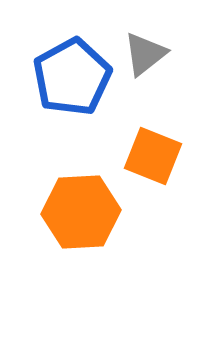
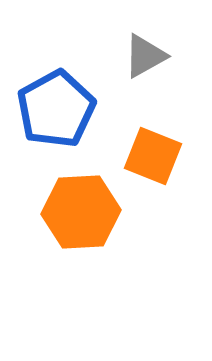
gray triangle: moved 2 px down; rotated 9 degrees clockwise
blue pentagon: moved 16 px left, 32 px down
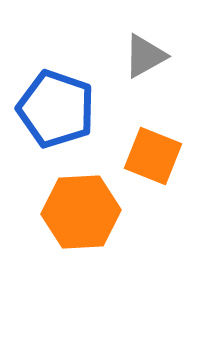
blue pentagon: rotated 24 degrees counterclockwise
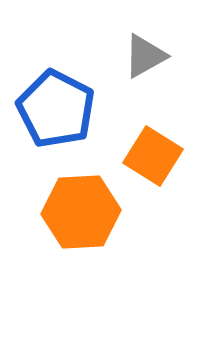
blue pentagon: rotated 8 degrees clockwise
orange square: rotated 10 degrees clockwise
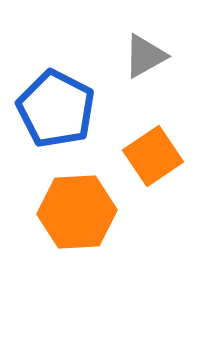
orange square: rotated 24 degrees clockwise
orange hexagon: moved 4 px left
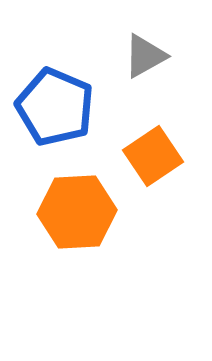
blue pentagon: moved 1 px left, 2 px up; rotated 4 degrees counterclockwise
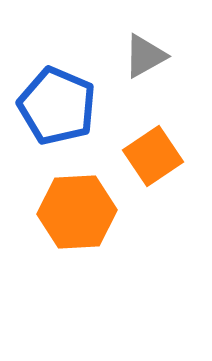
blue pentagon: moved 2 px right, 1 px up
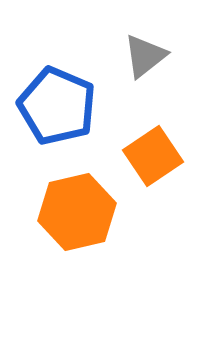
gray triangle: rotated 9 degrees counterclockwise
orange hexagon: rotated 10 degrees counterclockwise
